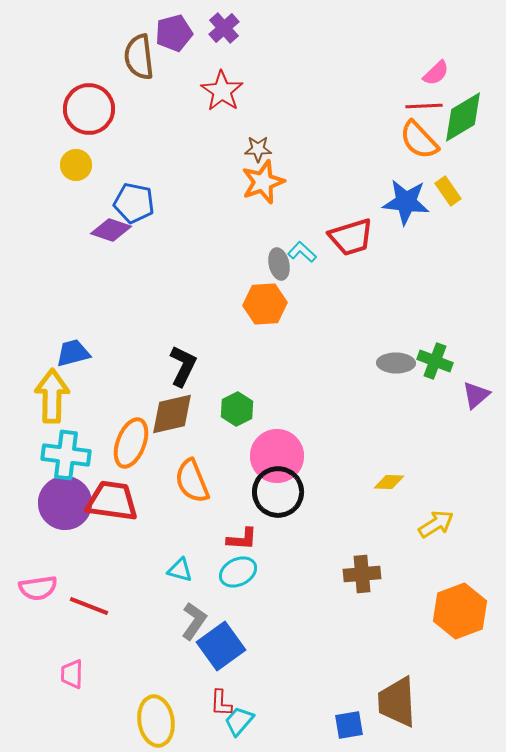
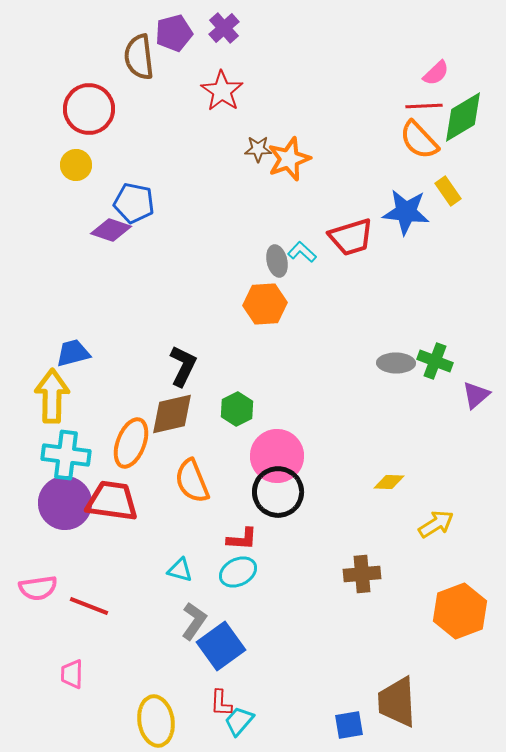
orange star at (263, 182): moved 26 px right, 23 px up
blue star at (406, 202): moved 10 px down
gray ellipse at (279, 264): moved 2 px left, 3 px up
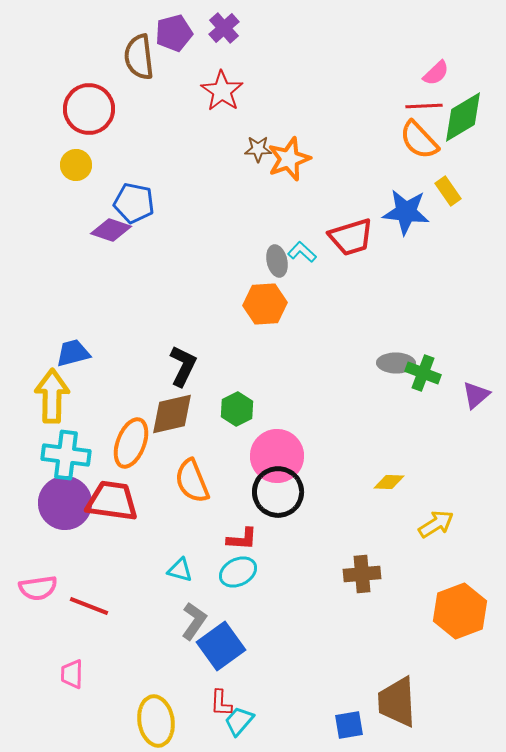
green cross at (435, 361): moved 12 px left, 12 px down
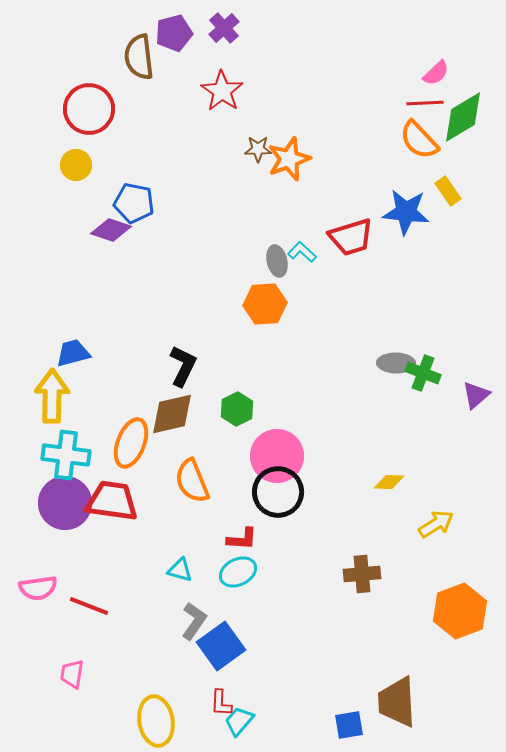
red line at (424, 106): moved 1 px right, 3 px up
pink trapezoid at (72, 674): rotated 8 degrees clockwise
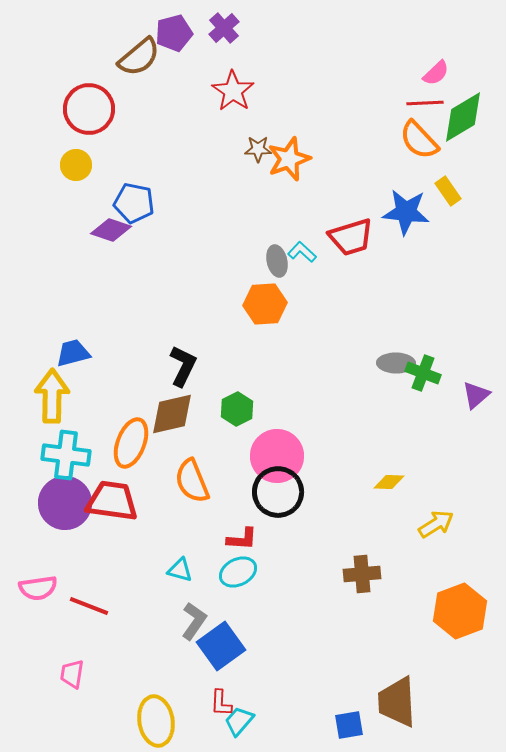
brown semicircle at (139, 57): rotated 123 degrees counterclockwise
red star at (222, 91): moved 11 px right
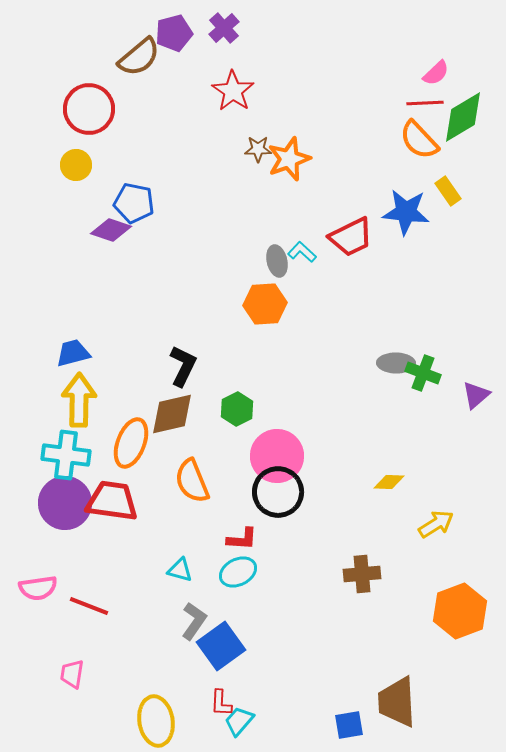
red trapezoid at (351, 237): rotated 9 degrees counterclockwise
yellow arrow at (52, 396): moved 27 px right, 4 px down
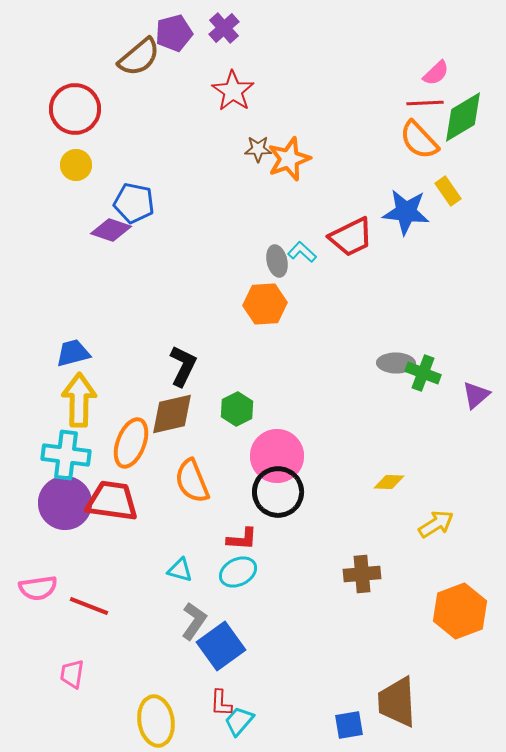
red circle at (89, 109): moved 14 px left
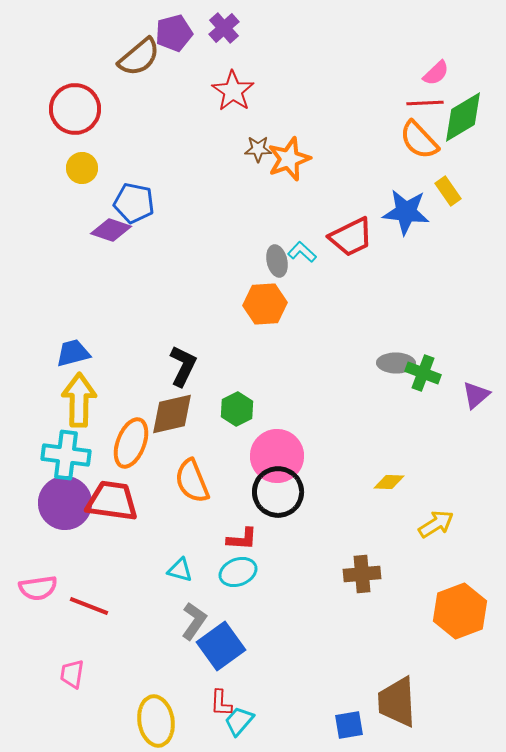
yellow circle at (76, 165): moved 6 px right, 3 px down
cyan ellipse at (238, 572): rotated 6 degrees clockwise
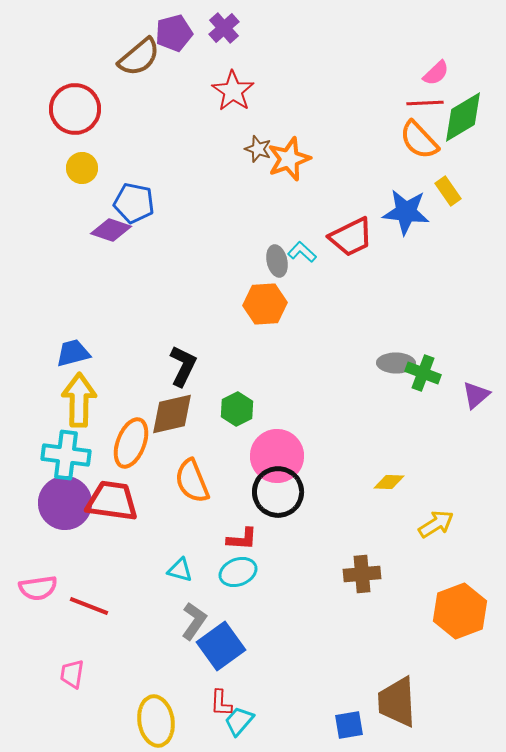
brown star at (258, 149): rotated 20 degrees clockwise
